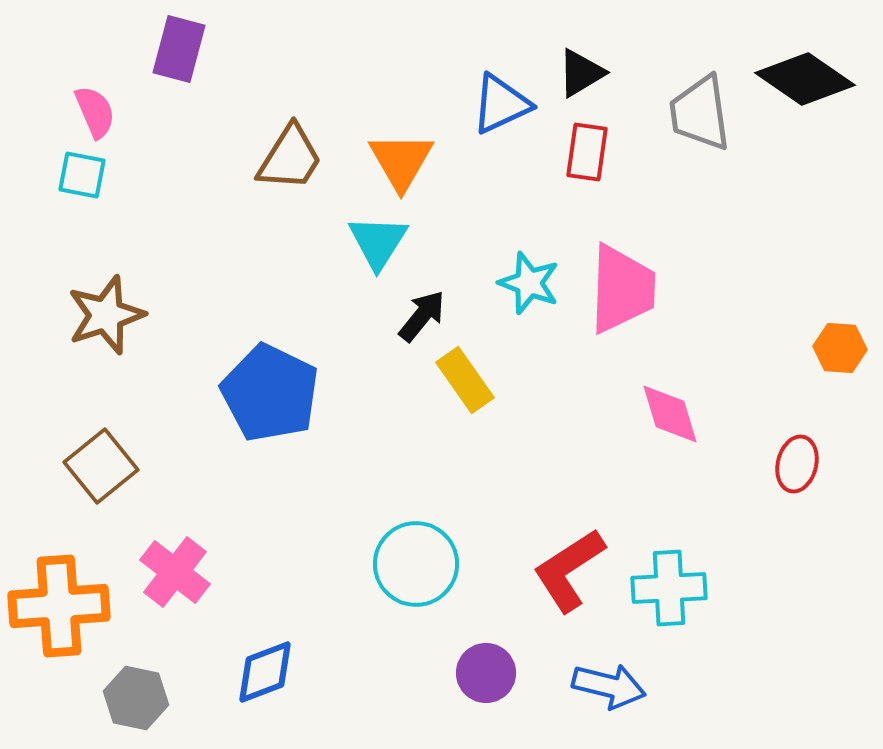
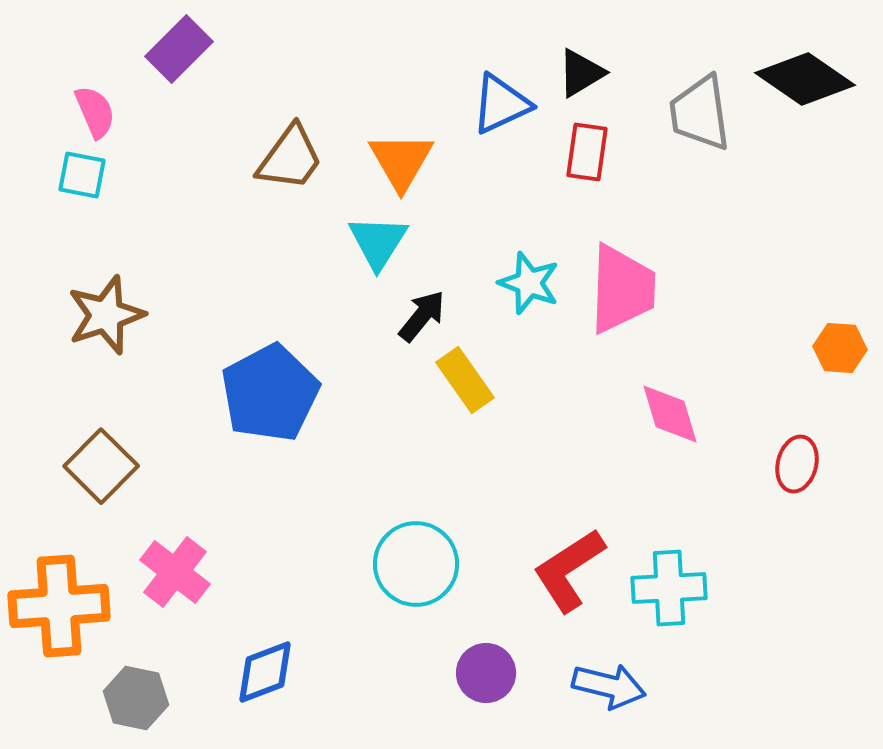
purple rectangle: rotated 30 degrees clockwise
brown trapezoid: rotated 4 degrees clockwise
blue pentagon: rotated 18 degrees clockwise
brown square: rotated 6 degrees counterclockwise
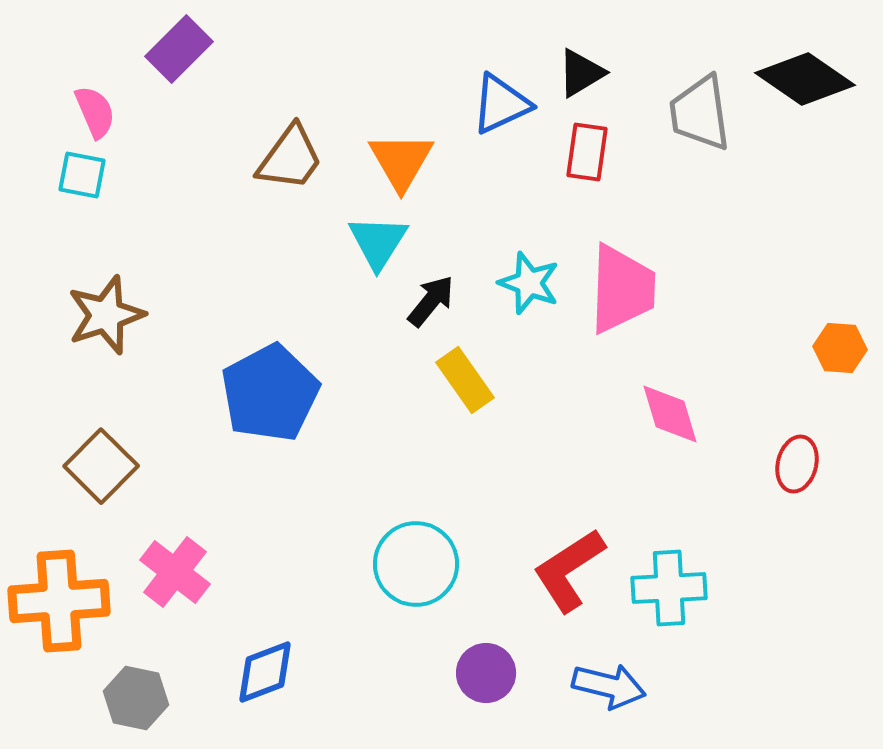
black arrow: moved 9 px right, 15 px up
orange cross: moved 5 px up
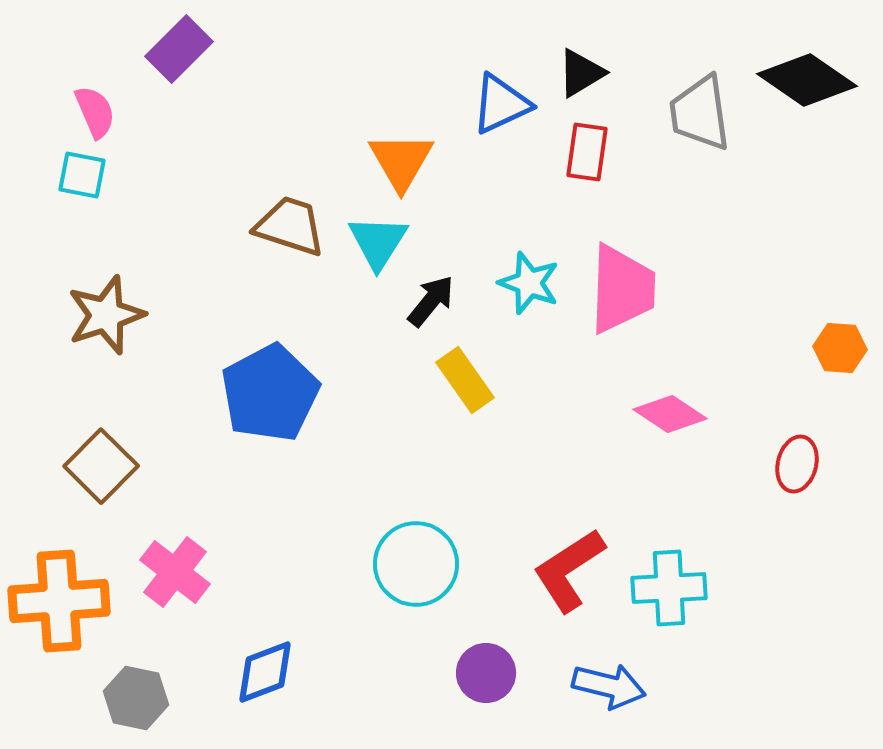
black diamond: moved 2 px right, 1 px down
brown trapezoid: moved 68 px down; rotated 108 degrees counterclockwise
pink diamond: rotated 40 degrees counterclockwise
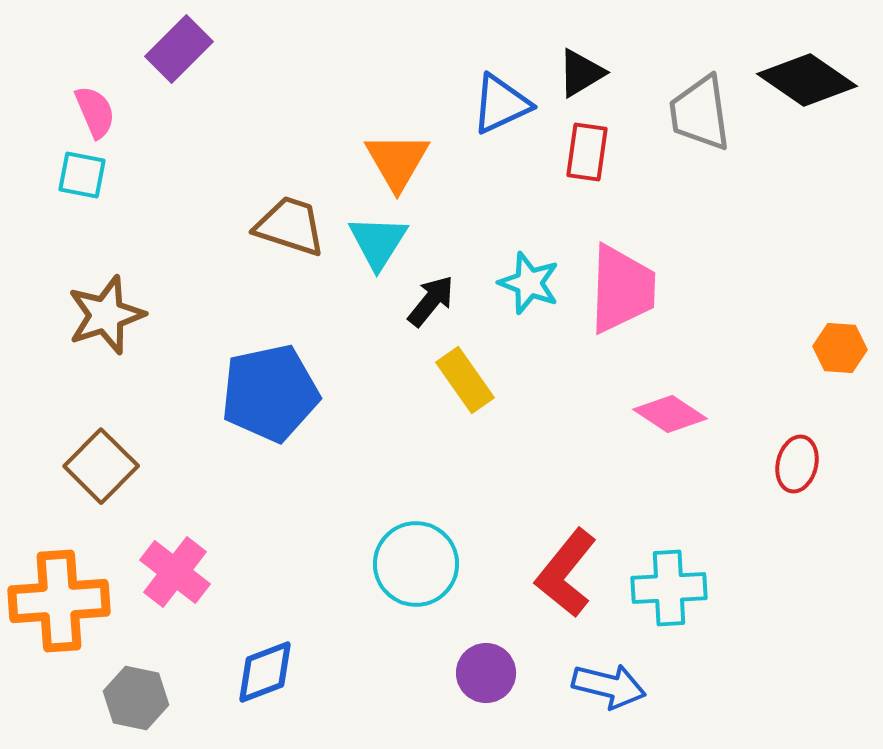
orange triangle: moved 4 px left
blue pentagon: rotated 16 degrees clockwise
red L-shape: moved 3 px left, 3 px down; rotated 18 degrees counterclockwise
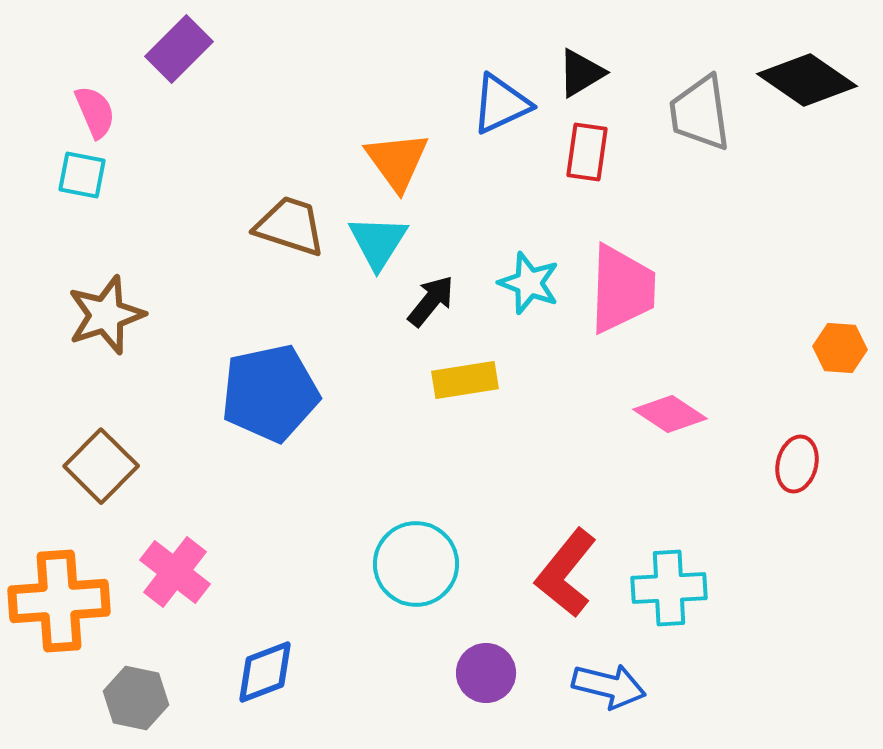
orange triangle: rotated 6 degrees counterclockwise
yellow rectangle: rotated 64 degrees counterclockwise
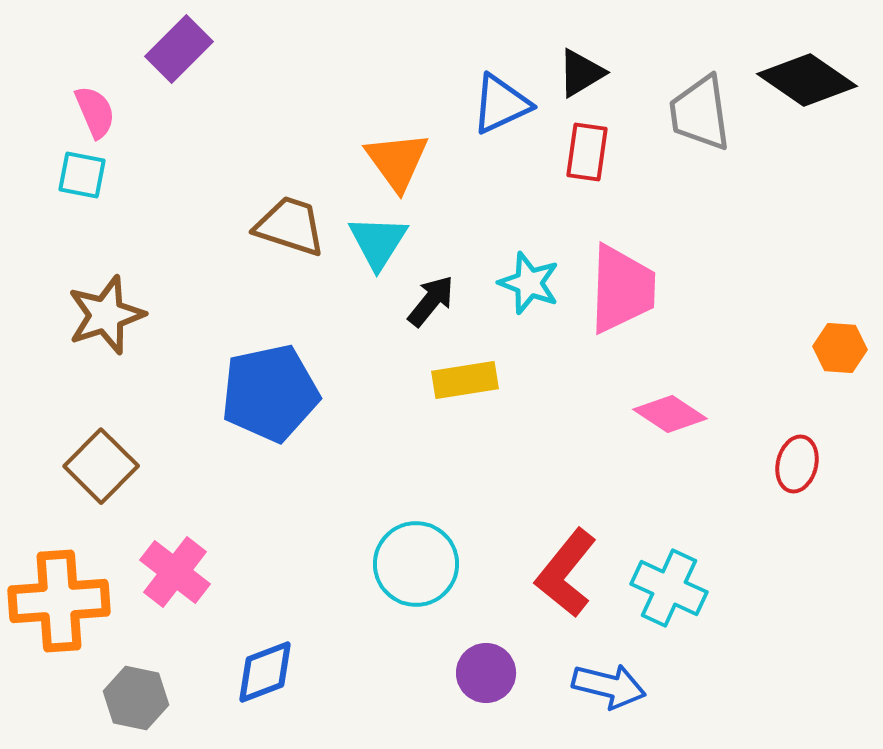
cyan cross: rotated 28 degrees clockwise
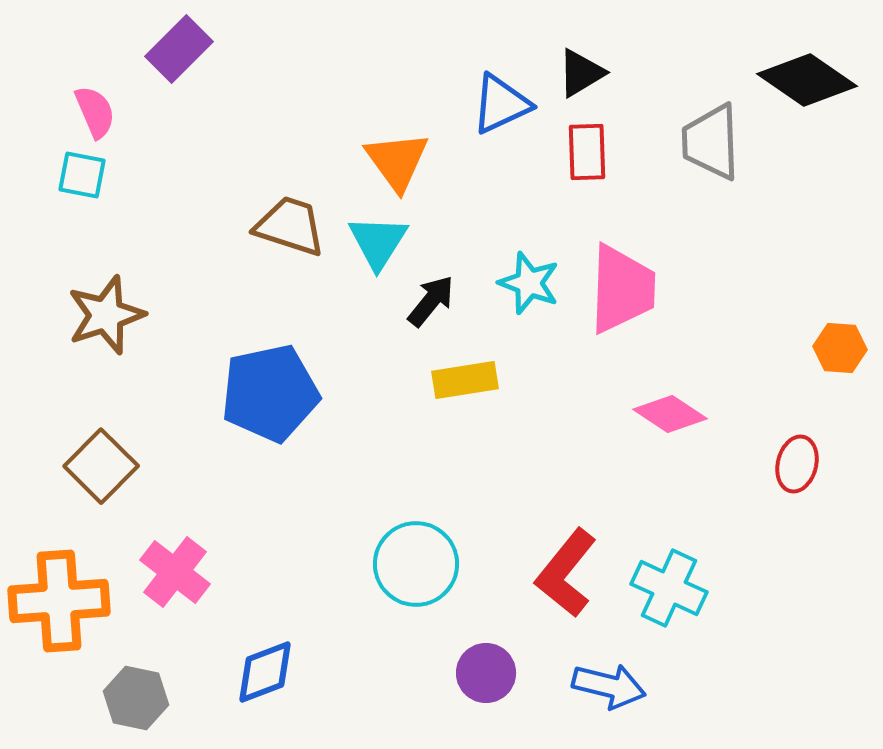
gray trapezoid: moved 11 px right, 29 px down; rotated 6 degrees clockwise
red rectangle: rotated 10 degrees counterclockwise
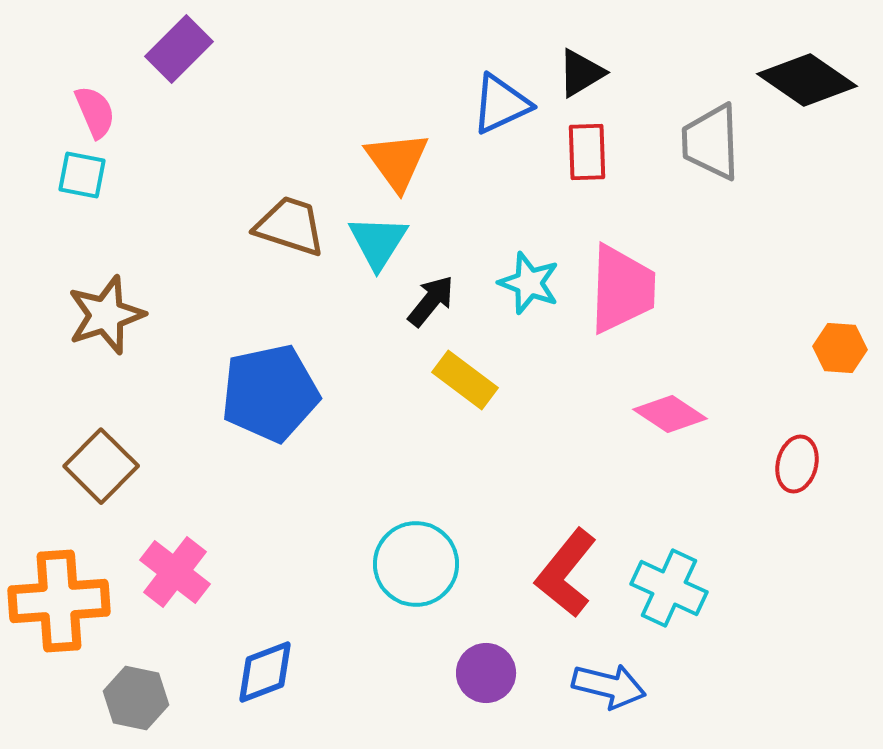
yellow rectangle: rotated 46 degrees clockwise
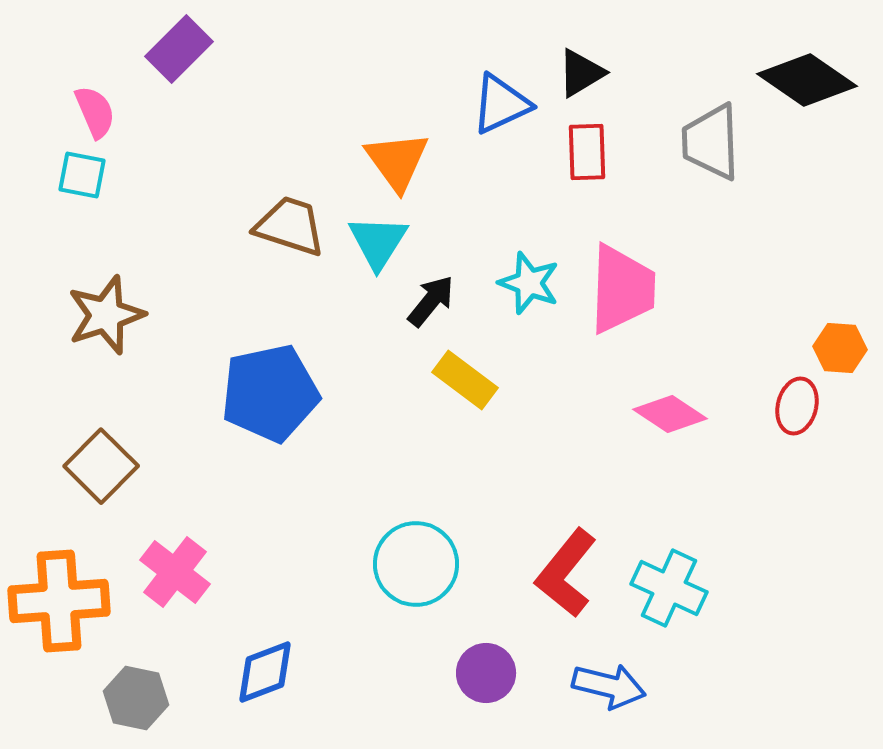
red ellipse: moved 58 px up
